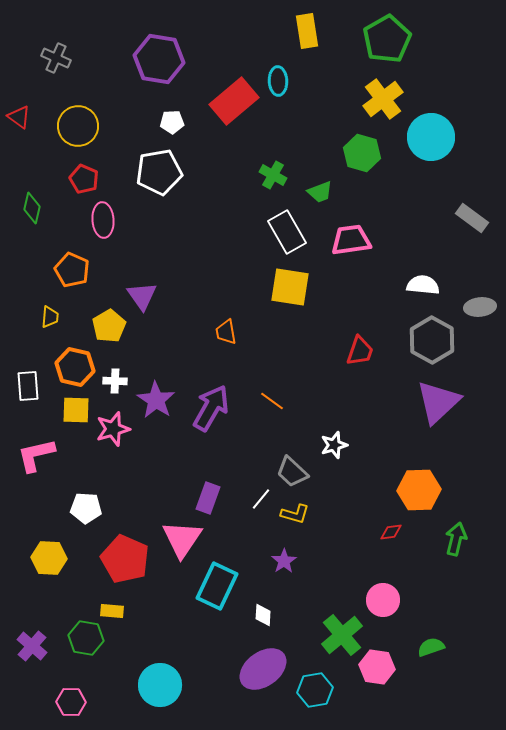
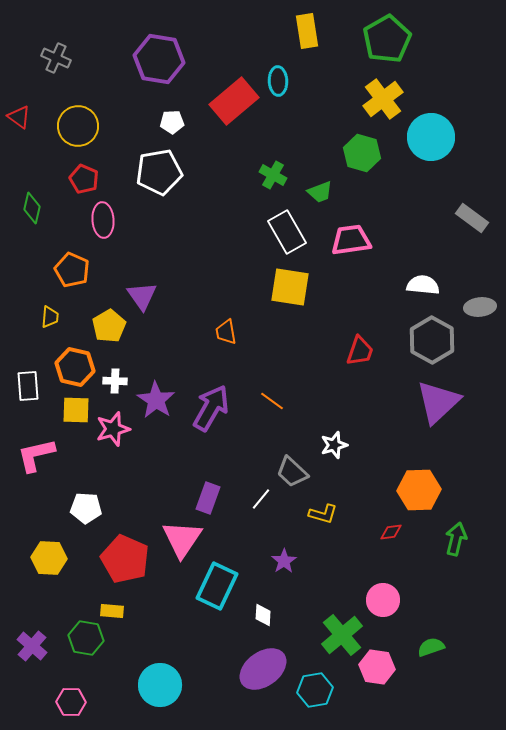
yellow L-shape at (295, 514): moved 28 px right
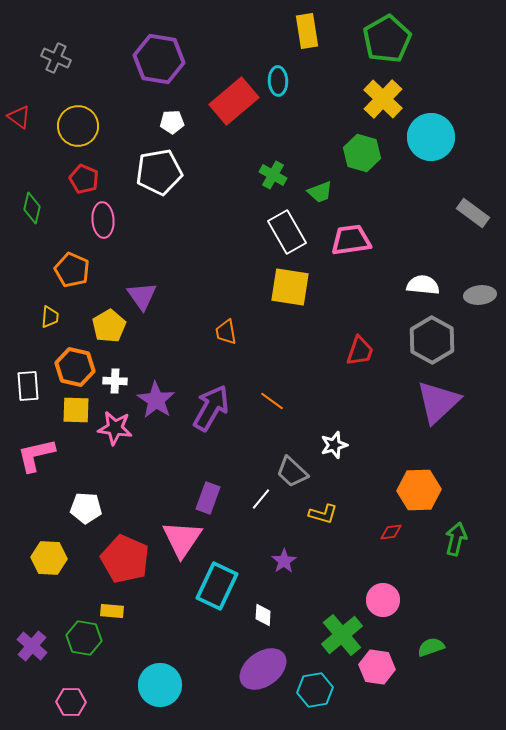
yellow cross at (383, 99): rotated 9 degrees counterclockwise
gray rectangle at (472, 218): moved 1 px right, 5 px up
gray ellipse at (480, 307): moved 12 px up
pink star at (113, 429): moved 2 px right, 1 px up; rotated 24 degrees clockwise
green hexagon at (86, 638): moved 2 px left
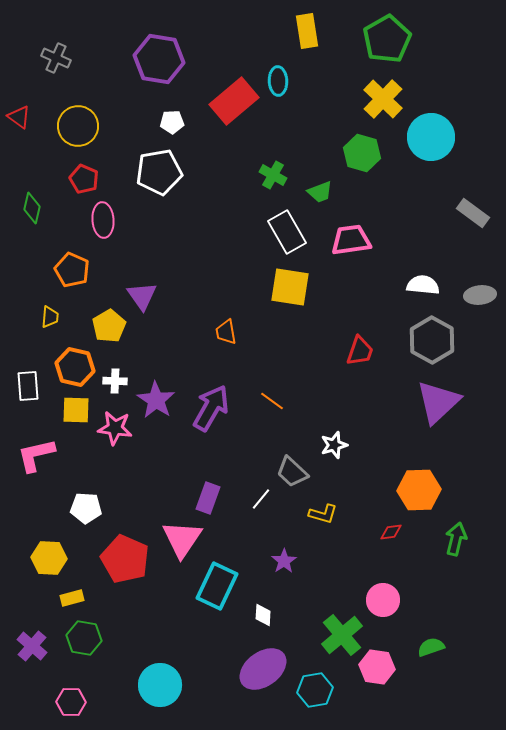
yellow rectangle at (112, 611): moved 40 px left, 13 px up; rotated 20 degrees counterclockwise
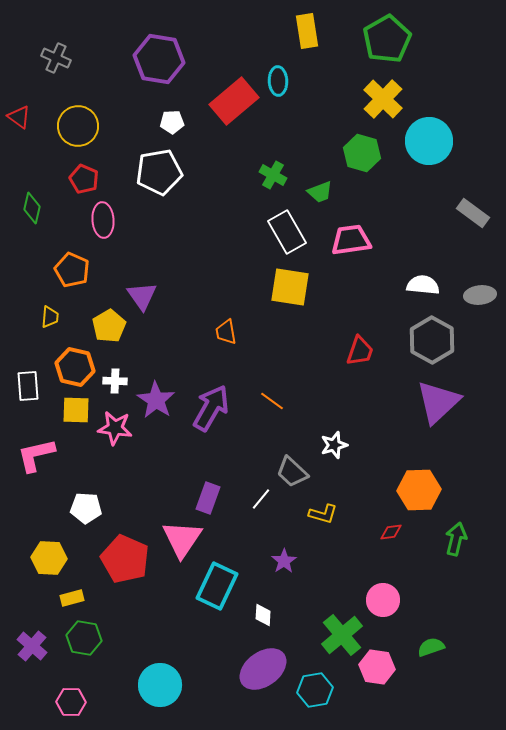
cyan circle at (431, 137): moved 2 px left, 4 px down
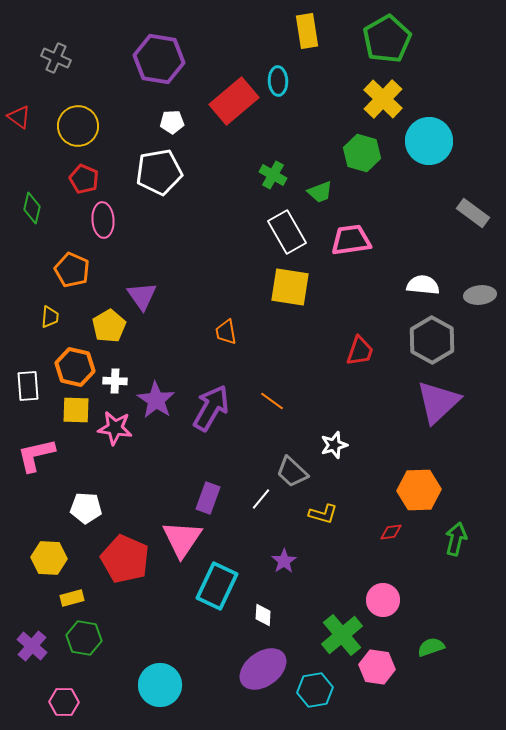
pink hexagon at (71, 702): moved 7 px left
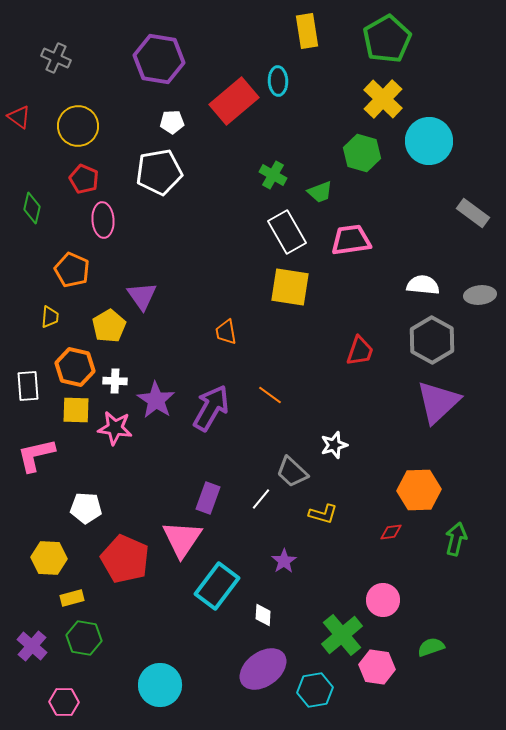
orange line at (272, 401): moved 2 px left, 6 px up
cyan rectangle at (217, 586): rotated 12 degrees clockwise
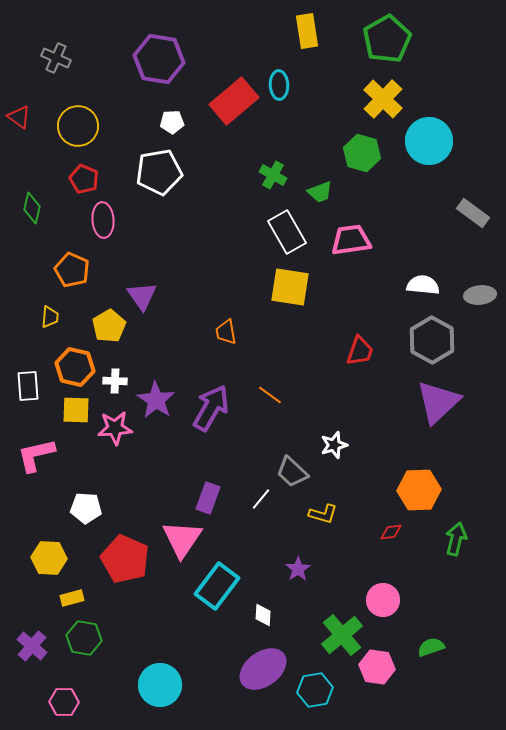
cyan ellipse at (278, 81): moved 1 px right, 4 px down
pink star at (115, 428): rotated 12 degrees counterclockwise
purple star at (284, 561): moved 14 px right, 8 px down
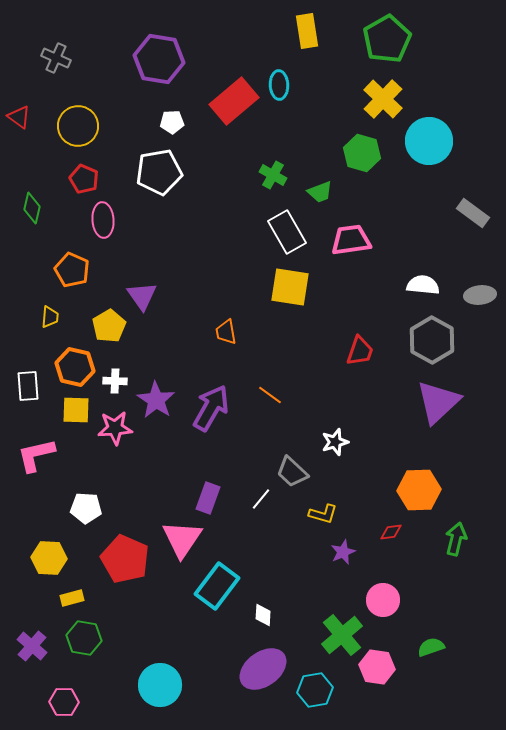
white star at (334, 445): moved 1 px right, 3 px up
purple star at (298, 569): moved 45 px right, 17 px up; rotated 10 degrees clockwise
